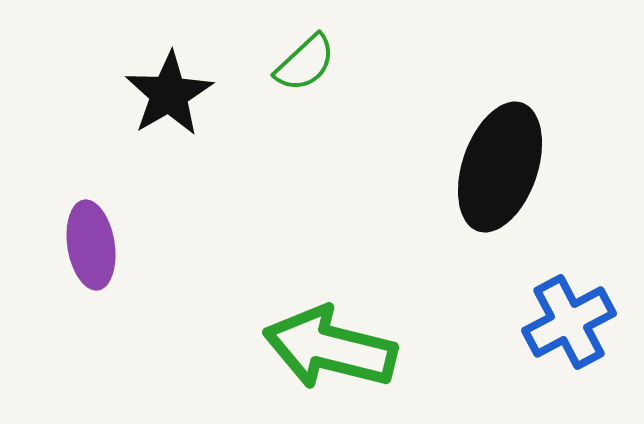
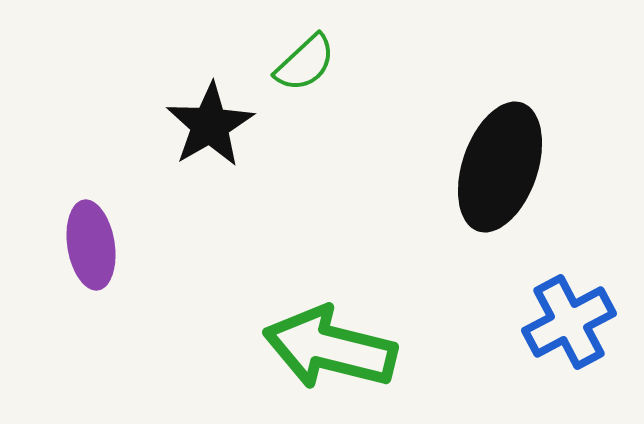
black star: moved 41 px right, 31 px down
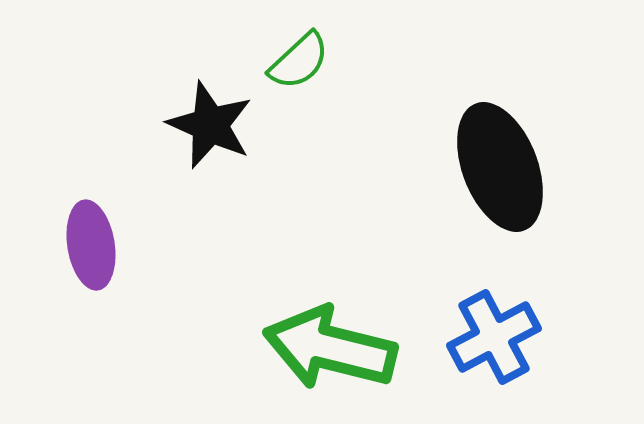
green semicircle: moved 6 px left, 2 px up
black star: rotated 18 degrees counterclockwise
black ellipse: rotated 40 degrees counterclockwise
blue cross: moved 75 px left, 15 px down
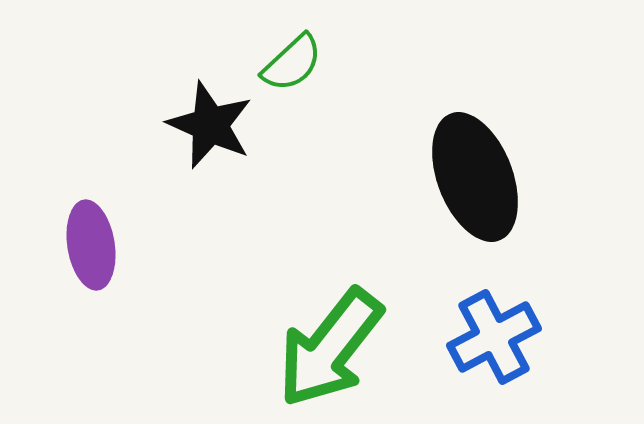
green semicircle: moved 7 px left, 2 px down
black ellipse: moved 25 px left, 10 px down
green arrow: rotated 66 degrees counterclockwise
